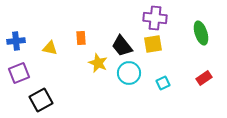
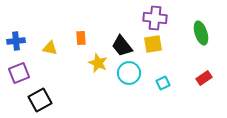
black square: moved 1 px left
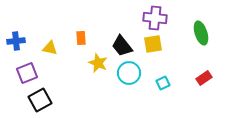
purple square: moved 8 px right
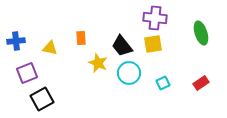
red rectangle: moved 3 px left, 5 px down
black square: moved 2 px right, 1 px up
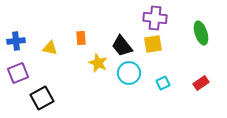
purple square: moved 9 px left
black square: moved 1 px up
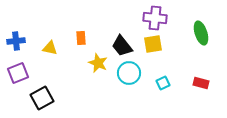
red rectangle: rotated 49 degrees clockwise
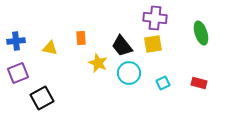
red rectangle: moved 2 px left
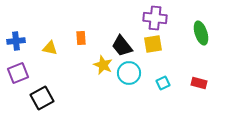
yellow star: moved 5 px right, 2 px down
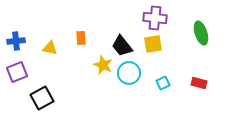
purple square: moved 1 px left, 1 px up
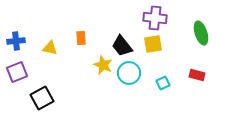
red rectangle: moved 2 px left, 8 px up
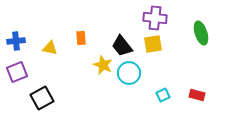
red rectangle: moved 20 px down
cyan square: moved 12 px down
